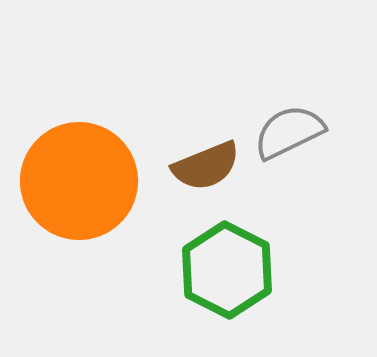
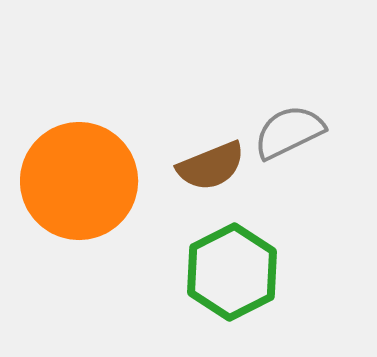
brown semicircle: moved 5 px right
green hexagon: moved 5 px right, 2 px down; rotated 6 degrees clockwise
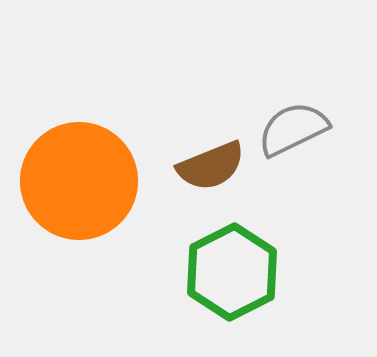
gray semicircle: moved 4 px right, 3 px up
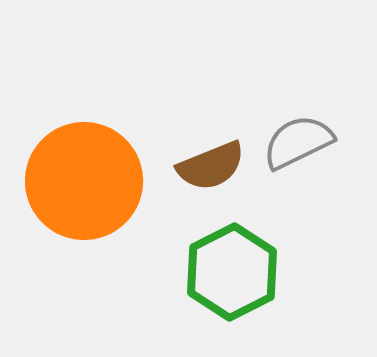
gray semicircle: moved 5 px right, 13 px down
orange circle: moved 5 px right
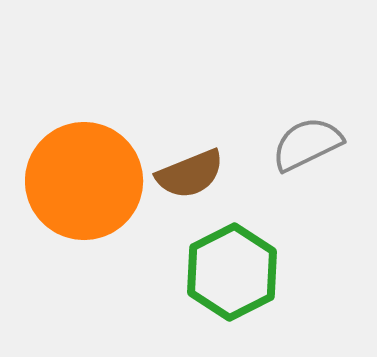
gray semicircle: moved 9 px right, 2 px down
brown semicircle: moved 21 px left, 8 px down
